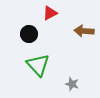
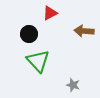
green triangle: moved 4 px up
gray star: moved 1 px right, 1 px down
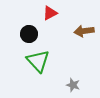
brown arrow: rotated 12 degrees counterclockwise
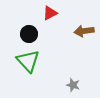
green triangle: moved 10 px left
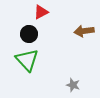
red triangle: moved 9 px left, 1 px up
green triangle: moved 1 px left, 1 px up
